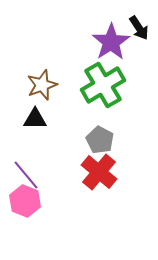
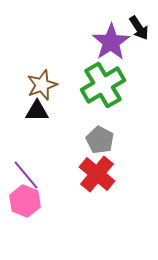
black triangle: moved 2 px right, 8 px up
red cross: moved 2 px left, 2 px down
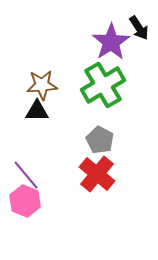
brown star: rotated 16 degrees clockwise
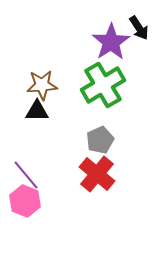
gray pentagon: rotated 20 degrees clockwise
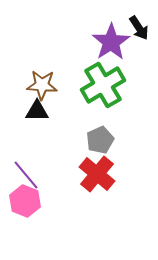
brown star: rotated 8 degrees clockwise
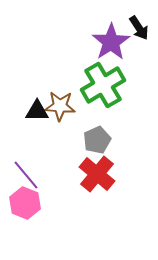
brown star: moved 18 px right, 21 px down
gray pentagon: moved 3 px left
pink hexagon: moved 2 px down
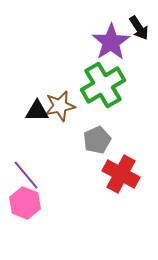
brown star: rotated 16 degrees counterclockwise
red cross: moved 24 px right; rotated 12 degrees counterclockwise
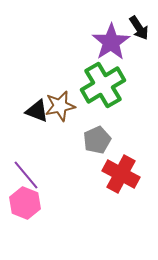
black triangle: rotated 20 degrees clockwise
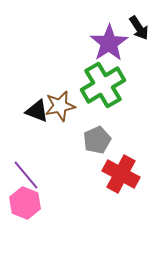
purple star: moved 2 px left, 1 px down
